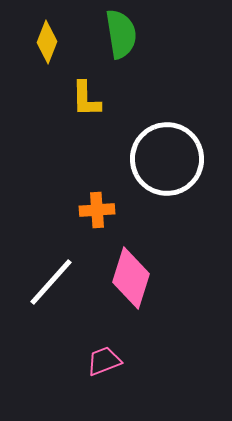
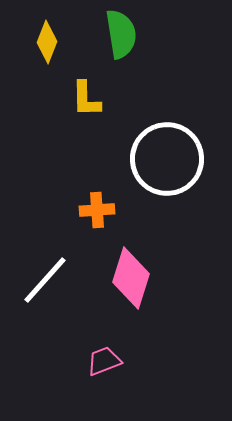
white line: moved 6 px left, 2 px up
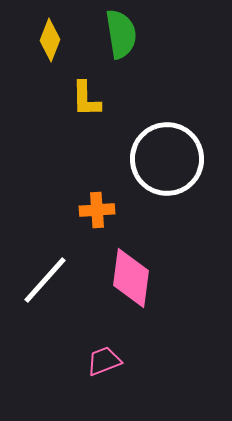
yellow diamond: moved 3 px right, 2 px up
pink diamond: rotated 10 degrees counterclockwise
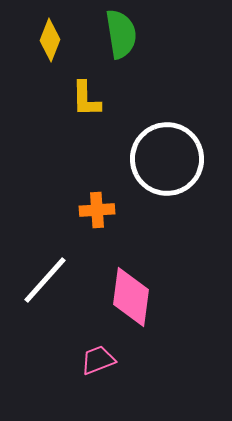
pink diamond: moved 19 px down
pink trapezoid: moved 6 px left, 1 px up
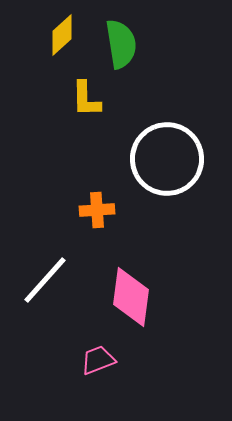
green semicircle: moved 10 px down
yellow diamond: moved 12 px right, 5 px up; rotated 27 degrees clockwise
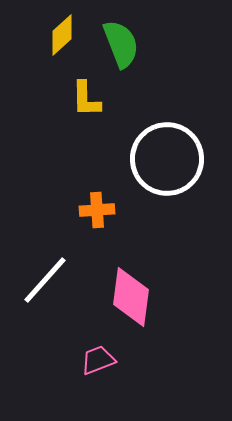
green semicircle: rotated 12 degrees counterclockwise
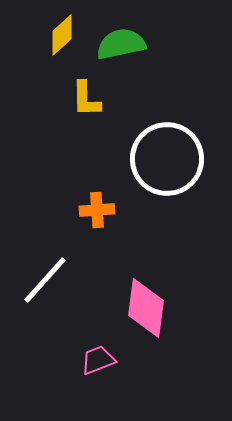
green semicircle: rotated 81 degrees counterclockwise
pink diamond: moved 15 px right, 11 px down
